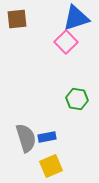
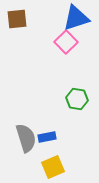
yellow square: moved 2 px right, 1 px down
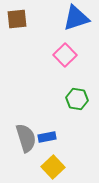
pink square: moved 1 px left, 13 px down
yellow square: rotated 20 degrees counterclockwise
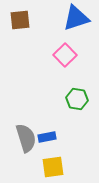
brown square: moved 3 px right, 1 px down
yellow square: rotated 35 degrees clockwise
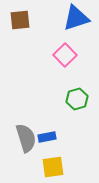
green hexagon: rotated 25 degrees counterclockwise
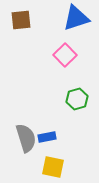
brown square: moved 1 px right
yellow square: rotated 20 degrees clockwise
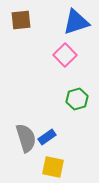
blue triangle: moved 4 px down
blue rectangle: rotated 24 degrees counterclockwise
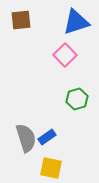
yellow square: moved 2 px left, 1 px down
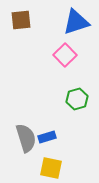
blue rectangle: rotated 18 degrees clockwise
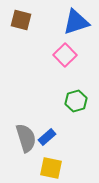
brown square: rotated 20 degrees clockwise
green hexagon: moved 1 px left, 2 px down
blue rectangle: rotated 24 degrees counterclockwise
